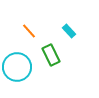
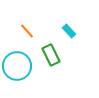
orange line: moved 2 px left
cyan circle: moved 1 px up
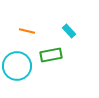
orange line: rotated 35 degrees counterclockwise
green rectangle: rotated 75 degrees counterclockwise
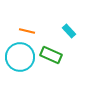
green rectangle: rotated 35 degrees clockwise
cyan circle: moved 3 px right, 9 px up
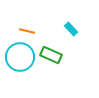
cyan rectangle: moved 2 px right, 2 px up
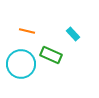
cyan rectangle: moved 2 px right, 5 px down
cyan circle: moved 1 px right, 7 px down
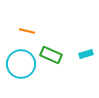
cyan rectangle: moved 13 px right, 20 px down; rotated 64 degrees counterclockwise
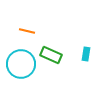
cyan rectangle: rotated 64 degrees counterclockwise
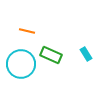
cyan rectangle: rotated 40 degrees counterclockwise
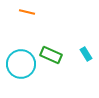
orange line: moved 19 px up
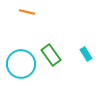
green rectangle: rotated 30 degrees clockwise
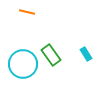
cyan circle: moved 2 px right
